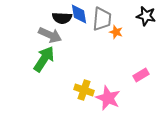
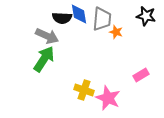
gray arrow: moved 3 px left, 1 px down
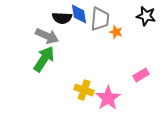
gray trapezoid: moved 2 px left
pink star: rotated 15 degrees clockwise
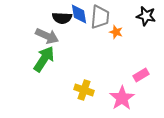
gray trapezoid: moved 2 px up
pink star: moved 14 px right
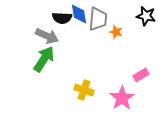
gray trapezoid: moved 2 px left, 2 px down
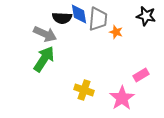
gray arrow: moved 2 px left, 2 px up
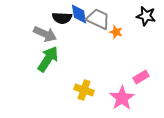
gray trapezoid: rotated 70 degrees counterclockwise
green arrow: moved 4 px right
pink rectangle: moved 2 px down
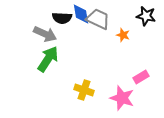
blue diamond: moved 2 px right
orange star: moved 7 px right, 3 px down
pink star: rotated 20 degrees counterclockwise
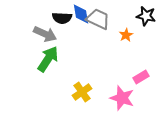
orange star: moved 3 px right; rotated 24 degrees clockwise
yellow cross: moved 2 px left, 2 px down; rotated 36 degrees clockwise
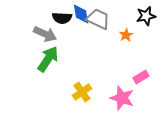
black star: rotated 24 degrees counterclockwise
